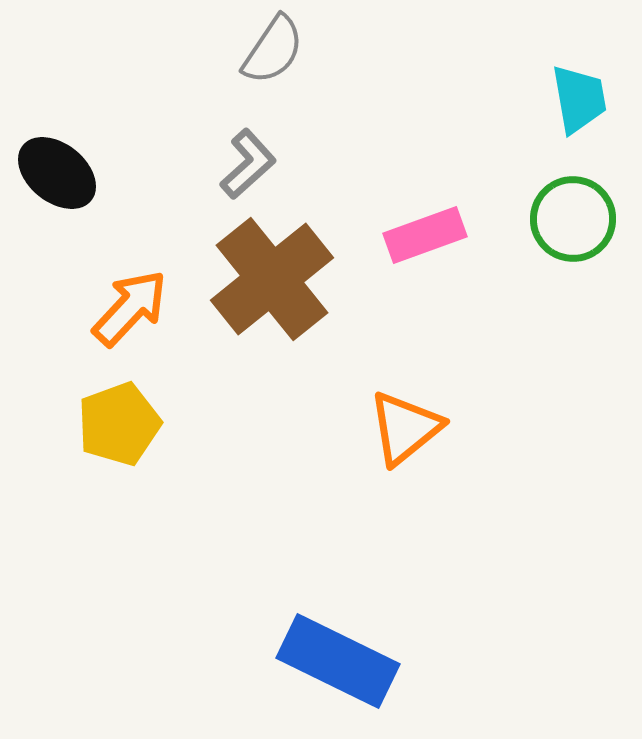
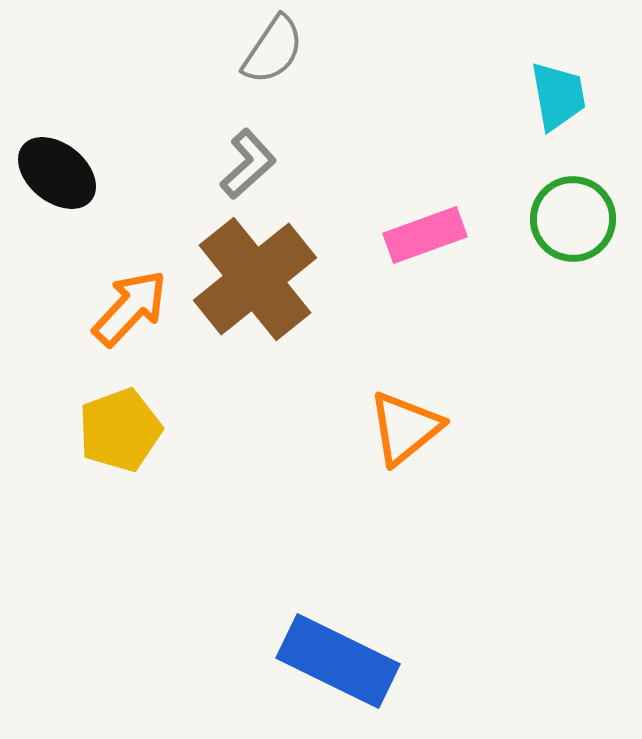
cyan trapezoid: moved 21 px left, 3 px up
brown cross: moved 17 px left
yellow pentagon: moved 1 px right, 6 px down
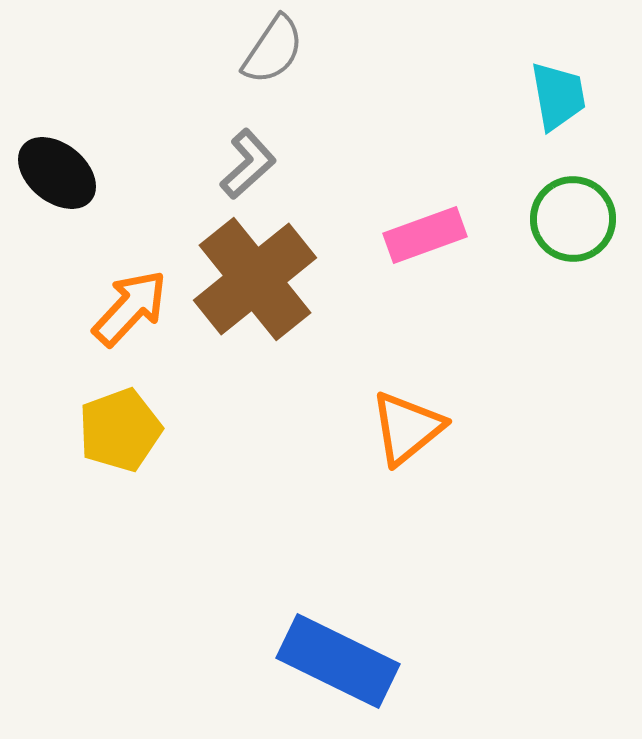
orange triangle: moved 2 px right
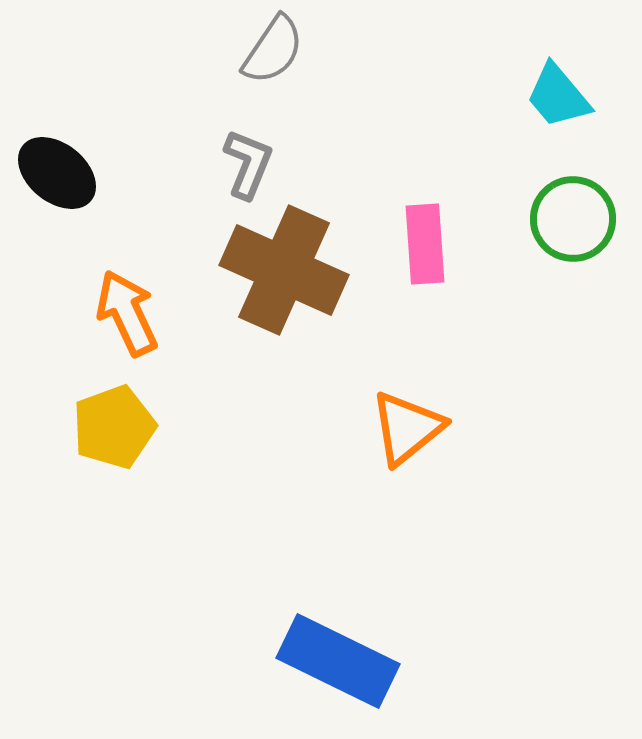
cyan trapezoid: rotated 150 degrees clockwise
gray L-shape: rotated 26 degrees counterclockwise
pink rectangle: moved 9 px down; rotated 74 degrees counterclockwise
brown cross: moved 29 px right, 9 px up; rotated 27 degrees counterclockwise
orange arrow: moved 3 px left, 5 px down; rotated 68 degrees counterclockwise
yellow pentagon: moved 6 px left, 3 px up
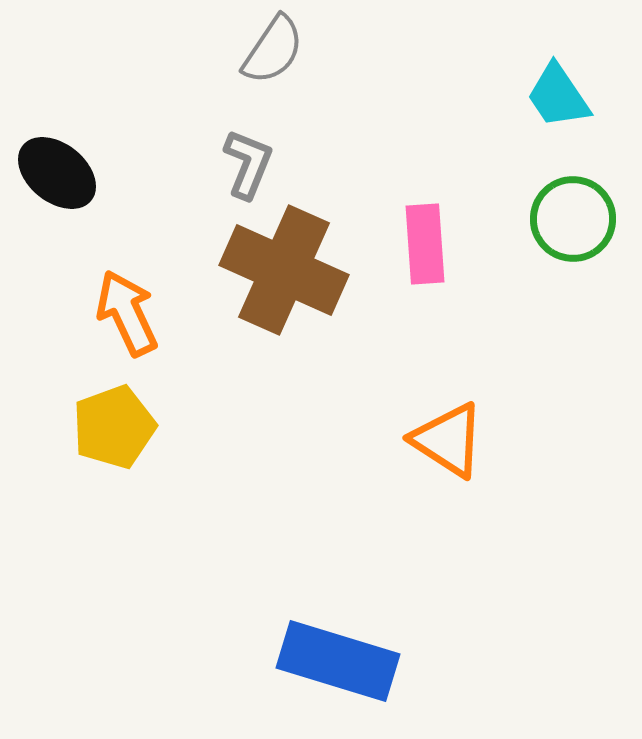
cyan trapezoid: rotated 6 degrees clockwise
orange triangle: moved 41 px right, 12 px down; rotated 48 degrees counterclockwise
blue rectangle: rotated 9 degrees counterclockwise
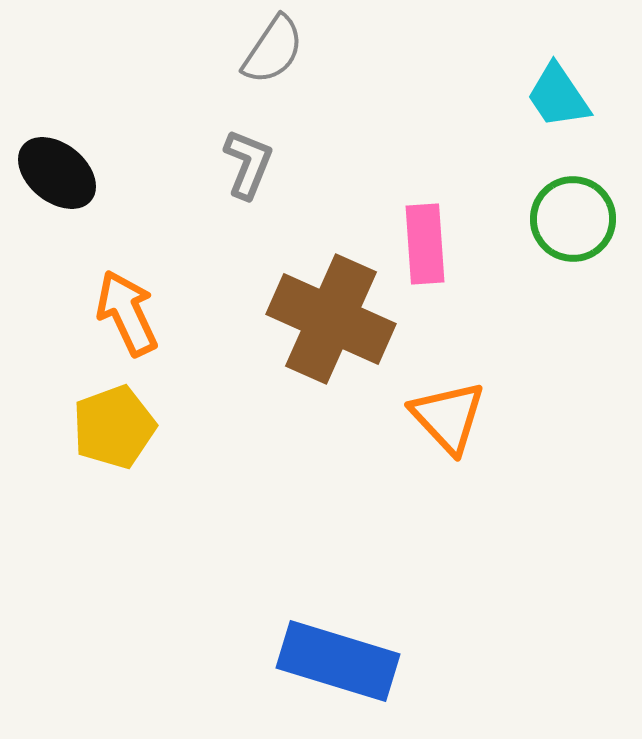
brown cross: moved 47 px right, 49 px down
orange triangle: moved 23 px up; rotated 14 degrees clockwise
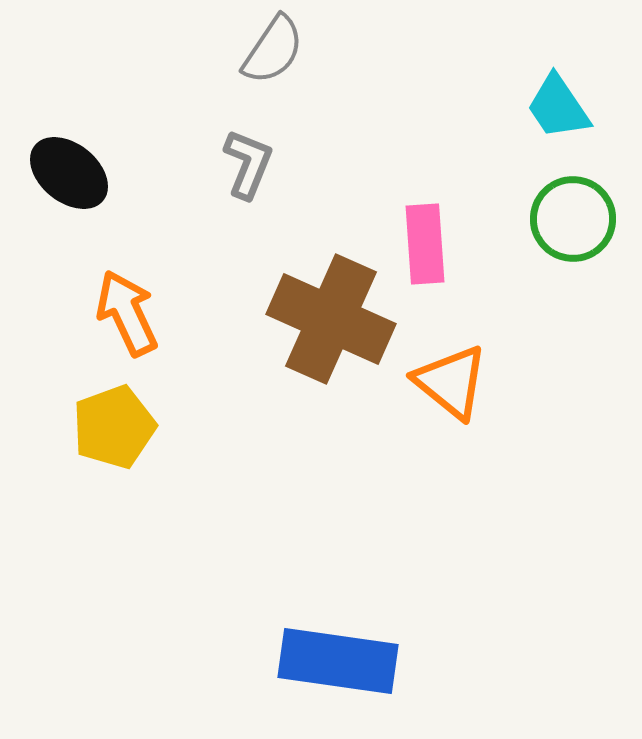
cyan trapezoid: moved 11 px down
black ellipse: moved 12 px right
orange triangle: moved 3 px right, 35 px up; rotated 8 degrees counterclockwise
blue rectangle: rotated 9 degrees counterclockwise
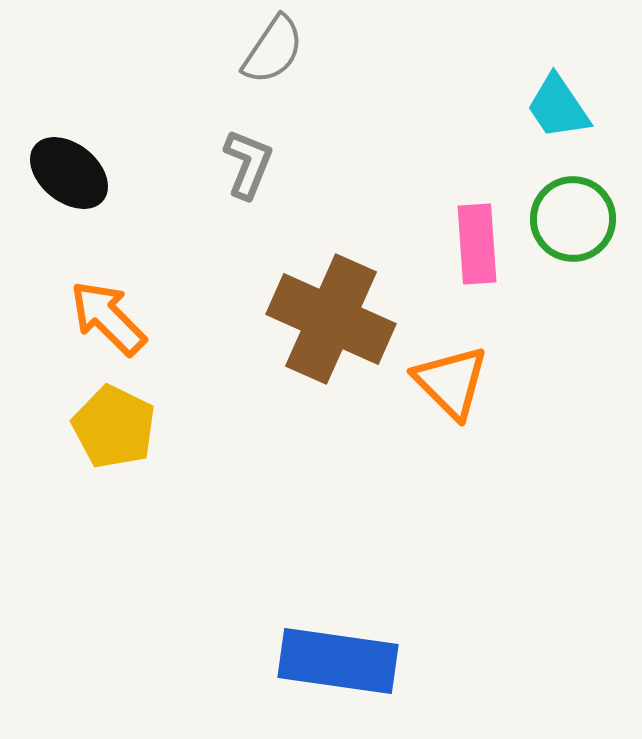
pink rectangle: moved 52 px right
orange arrow: moved 19 px left, 5 px down; rotated 20 degrees counterclockwise
orange triangle: rotated 6 degrees clockwise
yellow pentagon: rotated 26 degrees counterclockwise
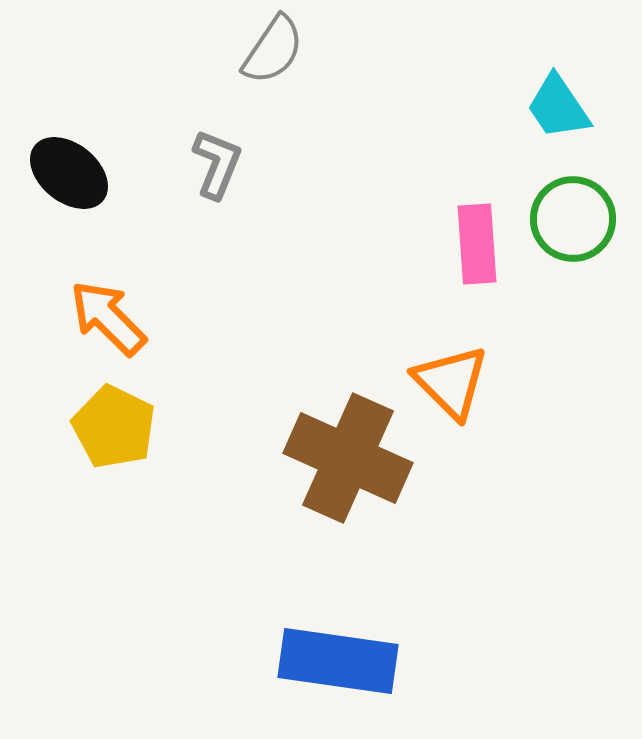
gray L-shape: moved 31 px left
brown cross: moved 17 px right, 139 px down
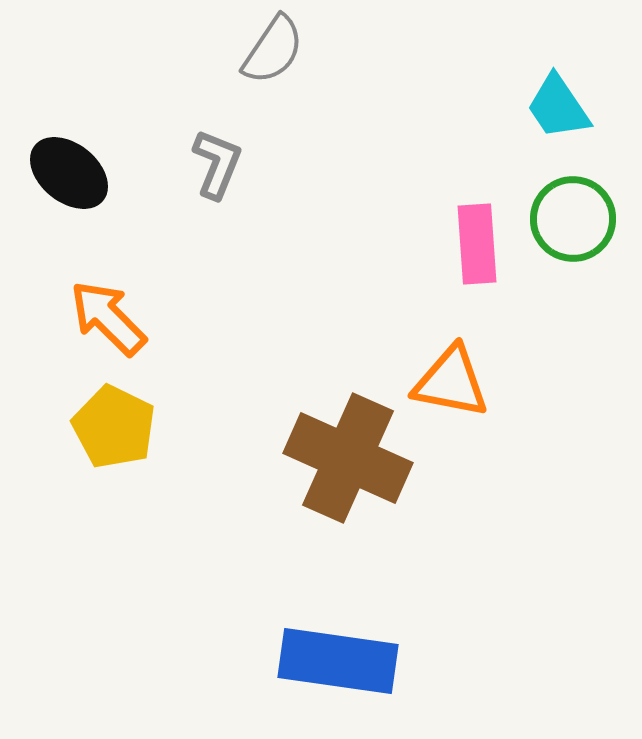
orange triangle: rotated 34 degrees counterclockwise
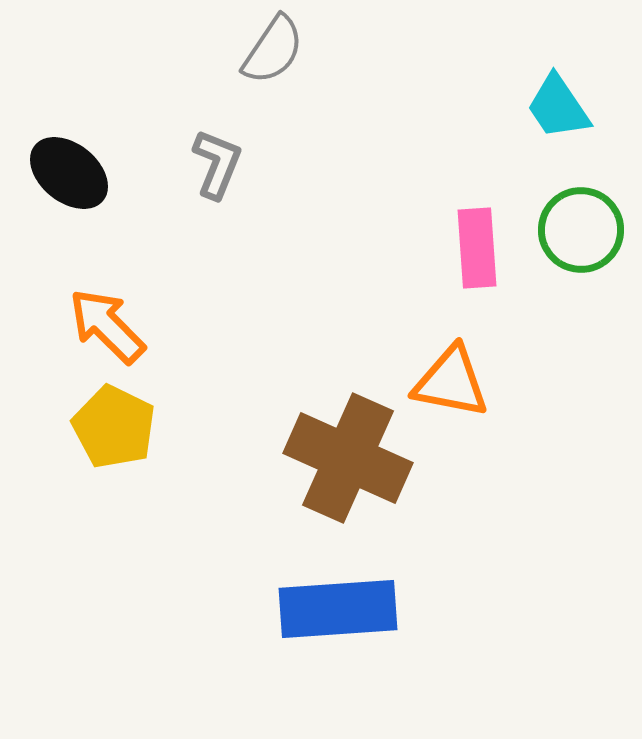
green circle: moved 8 px right, 11 px down
pink rectangle: moved 4 px down
orange arrow: moved 1 px left, 8 px down
blue rectangle: moved 52 px up; rotated 12 degrees counterclockwise
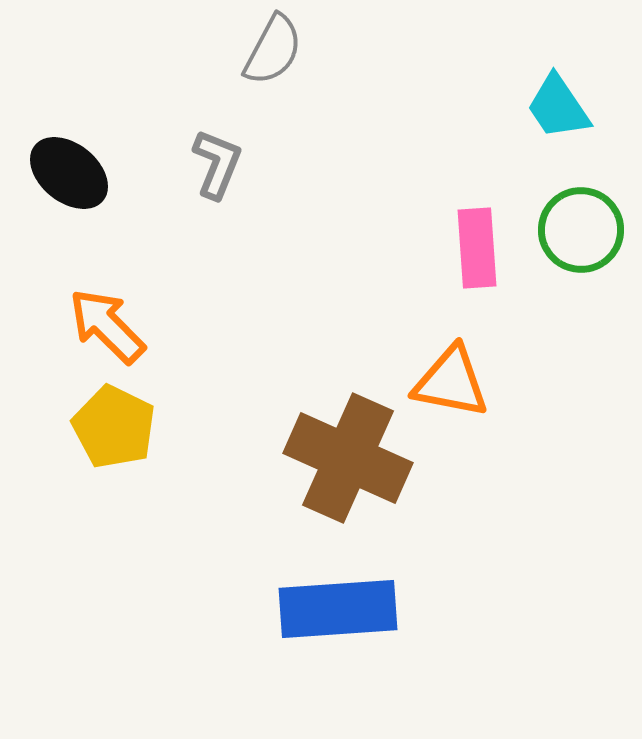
gray semicircle: rotated 6 degrees counterclockwise
